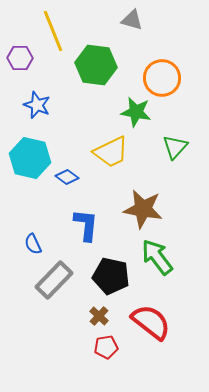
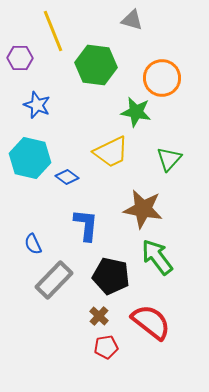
green triangle: moved 6 px left, 12 px down
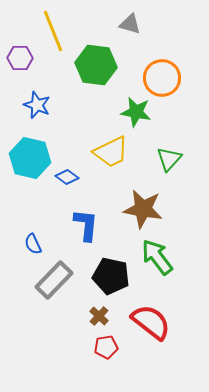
gray triangle: moved 2 px left, 4 px down
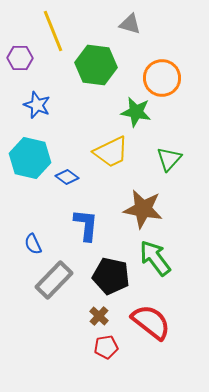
green arrow: moved 2 px left, 1 px down
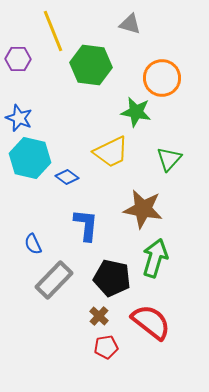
purple hexagon: moved 2 px left, 1 px down
green hexagon: moved 5 px left
blue star: moved 18 px left, 13 px down
green arrow: rotated 54 degrees clockwise
black pentagon: moved 1 px right, 2 px down
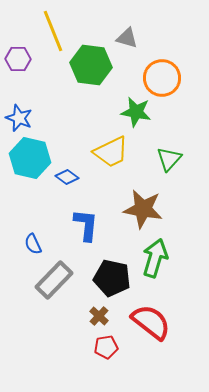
gray triangle: moved 3 px left, 14 px down
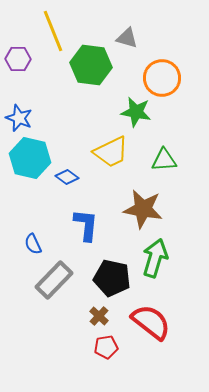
green triangle: moved 5 px left, 1 px down; rotated 44 degrees clockwise
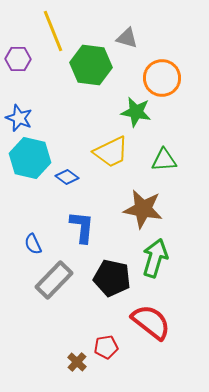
blue L-shape: moved 4 px left, 2 px down
brown cross: moved 22 px left, 46 px down
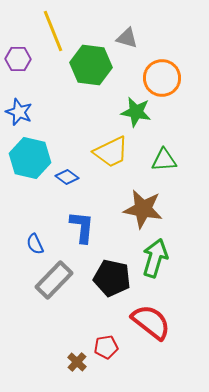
blue star: moved 6 px up
blue semicircle: moved 2 px right
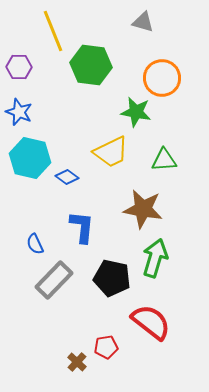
gray triangle: moved 16 px right, 16 px up
purple hexagon: moved 1 px right, 8 px down
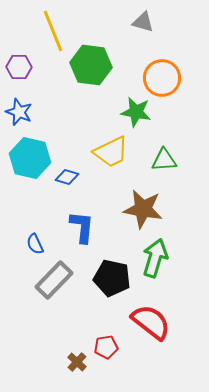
blue diamond: rotated 20 degrees counterclockwise
